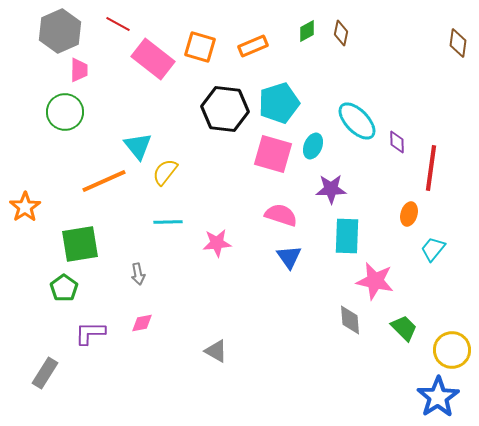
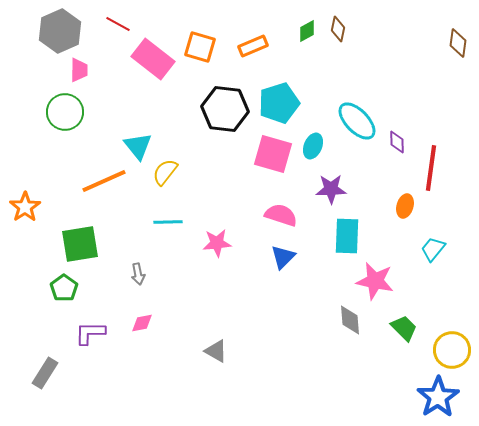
brown diamond at (341, 33): moved 3 px left, 4 px up
orange ellipse at (409, 214): moved 4 px left, 8 px up
blue triangle at (289, 257): moved 6 px left; rotated 20 degrees clockwise
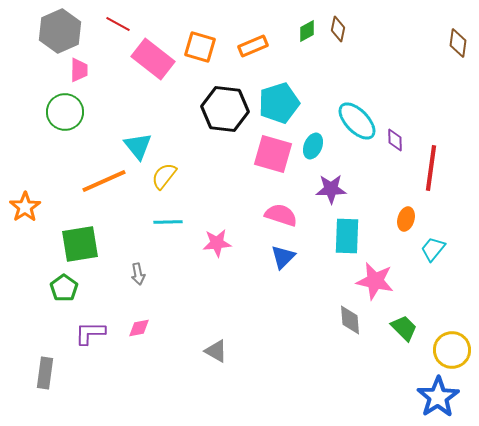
purple diamond at (397, 142): moved 2 px left, 2 px up
yellow semicircle at (165, 172): moved 1 px left, 4 px down
orange ellipse at (405, 206): moved 1 px right, 13 px down
pink diamond at (142, 323): moved 3 px left, 5 px down
gray rectangle at (45, 373): rotated 24 degrees counterclockwise
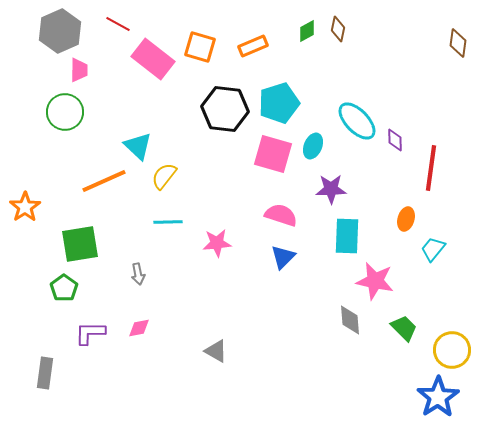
cyan triangle at (138, 146): rotated 8 degrees counterclockwise
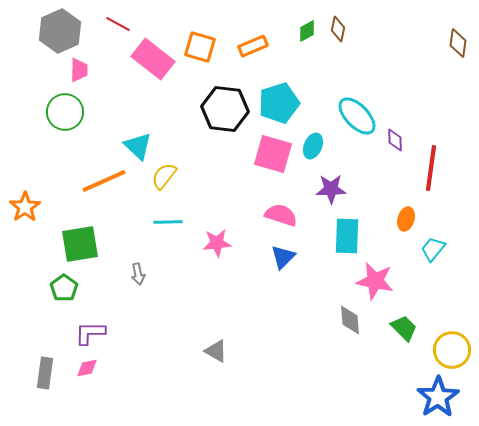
cyan ellipse at (357, 121): moved 5 px up
pink diamond at (139, 328): moved 52 px left, 40 px down
